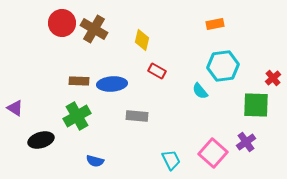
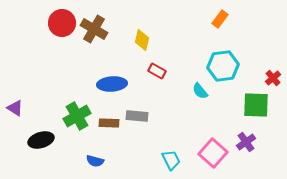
orange rectangle: moved 5 px right, 5 px up; rotated 42 degrees counterclockwise
brown rectangle: moved 30 px right, 42 px down
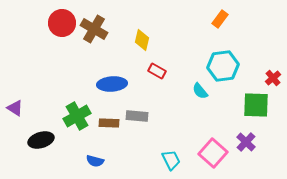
purple cross: rotated 12 degrees counterclockwise
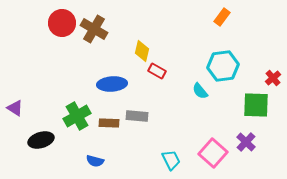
orange rectangle: moved 2 px right, 2 px up
yellow diamond: moved 11 px down
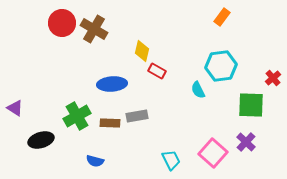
cyan hexagon: moved 2 px left
cyan semicircle: moved 2 px left, 1 px up; rotated 12 degrees clockwise
green square: moved 5 px left
gray rectangle: rotated 15 degrees counterclockwise
brown rectangle: moved 1 px right
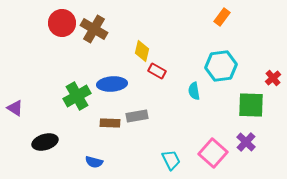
cyan semicircle: moved 4 px left, 1 px down; rotated 18 degrees clockwise
green cross: moved 20 px up
black ellipse: moved 4 px right, 2 px down
blue semicircle: moved 1 px left, 1 px down
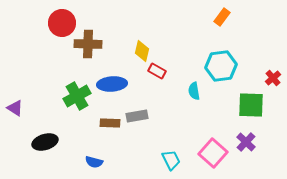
brown cross: moved 6 px left, 15 px down; rotated 28 degrees counterclockwise
